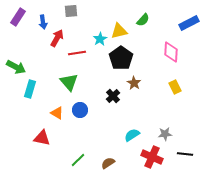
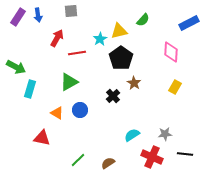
blue arrow: moved 5 px left, 7 px up
green triangle: rotated 42 degrees clockwise
yellow rectangle: rotated 56 degrees clockwise
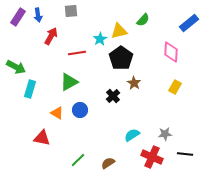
blue rectangle: rotated 12 degrees counterclockwise
red arrow: moved 6 px left, 2 px up
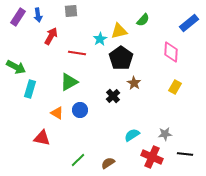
red line: rotated 18 degrees clockwise
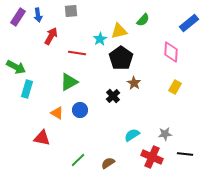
cyan rectangle: moved 3 px left
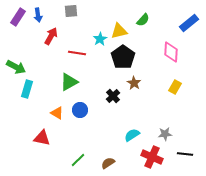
black pentagon: moved 2 px right, 1 px up
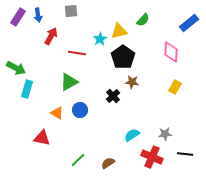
green arrow: moved 1 px down
brown star: moved 2 px left, 1 px up; rotated 24 degrees counterclockwise
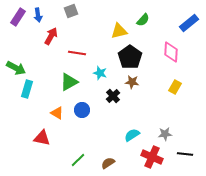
gray square: rotated 16 degrees counterclockwise
cyan star: moved 34 px down; rotated 24 degrees counterclockwise
black pentagon: moved 7 px right
blue circle: moved 2 px right
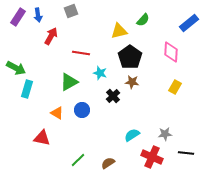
red line: moved 4 px right
black line: moved 1 px right, 1 px up
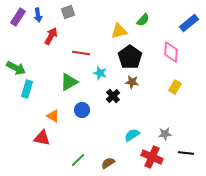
gray square: moved 3 px left, 1 px down
orange triangle: moved 4 px left, 3 px down
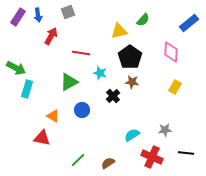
gray star: moved 4 px up
